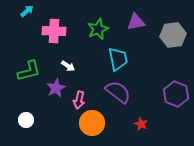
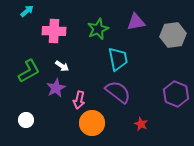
white arrow: moved 6 px left
green L-shape: rotated 15 degrees counterclockwise
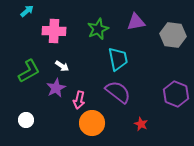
gray hexagon: rotated 15 degrees clockwise
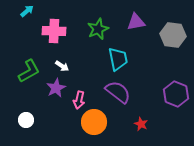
orange circle: moved 2 px right, 1 px up
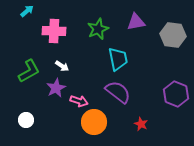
pink arrow: moved 1 px down; rotated 84 degrees counterclockwise
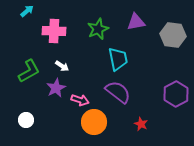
purple hexagon: rotated 10 degrees clockwise
pink arrow: moved 1 px right, 1 px up
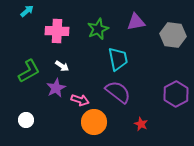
pink cross: moved 3 px right
